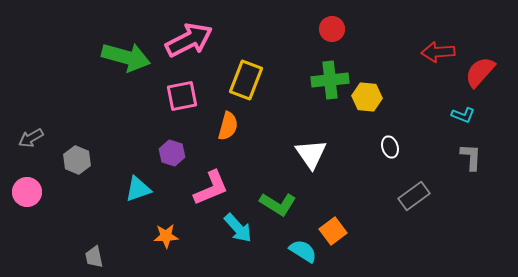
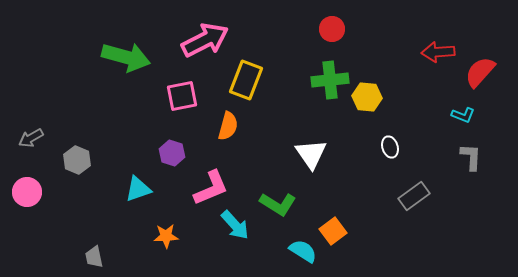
pink arrow: moved 16 px right
cyan arrow: moved 3 px left, 3 px up
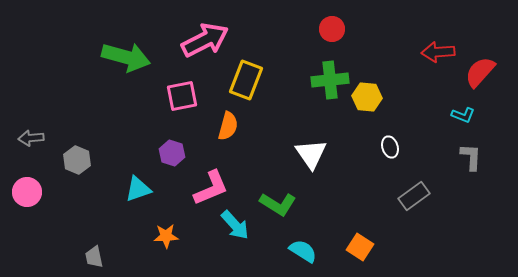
gray arrow: rotated 25 degrees clockwise
orange square: moved 27 px right, 16 px down; rotated 20 degrees counterclockwise
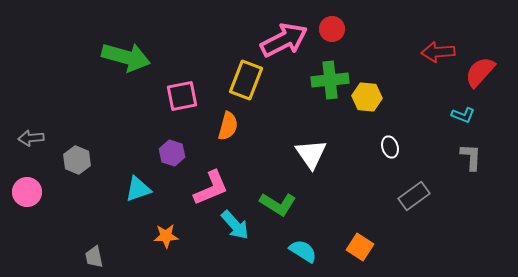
pink arrow: moved 79 px right
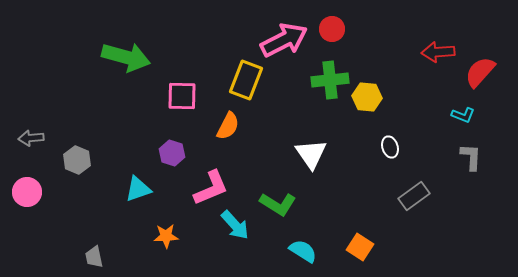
pink square: rotated 12 degrees clockwise
orange semicircle: rotated 12 degrees clockwise
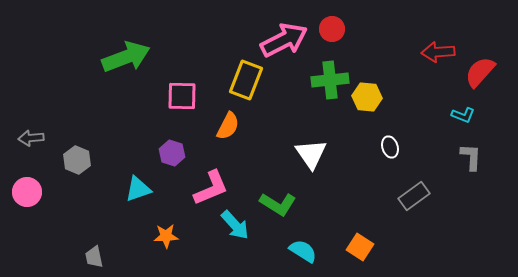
green arrow: rotated 36 degrees counterclockwise
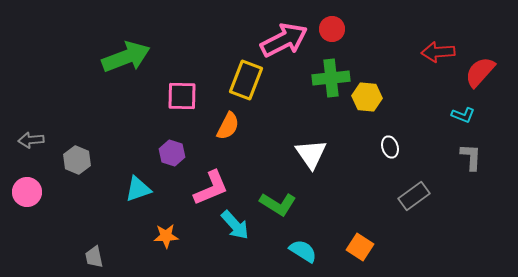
green cross: moved 1 px right, 2 px up
gray arrow: moved 2 px down
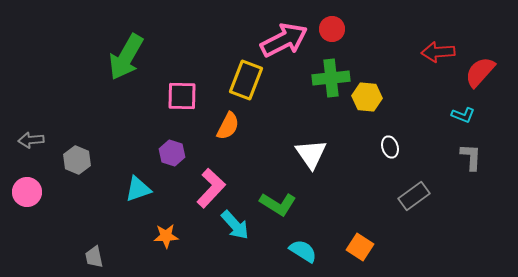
green arrow: rotated 141 degrees clockwise
pink L-shape: rotated 24 degrees counterclockwise
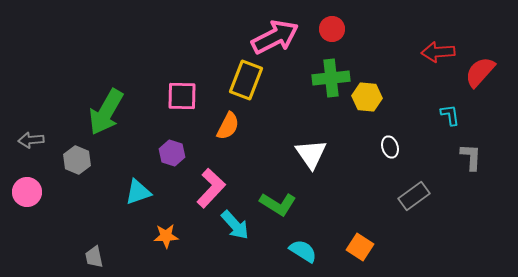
pink arrow: moved 9 px left, 3 px up
green arrow: moved 20 px left, 55 px down
cyan L-shape: moved 13 px left; rotated 120 degrees counterclockwise
cyan triangle: moved 3 px down
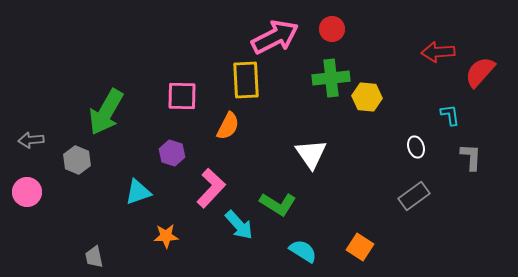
yellow rectangle: rotated 24 degrees counterclockwise
white ellipse: moved 26 px right
cyan arrow: moved 4 px right
